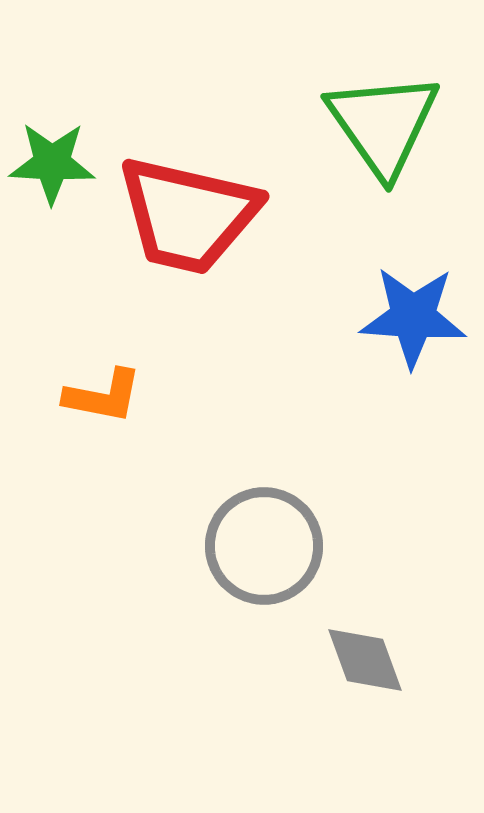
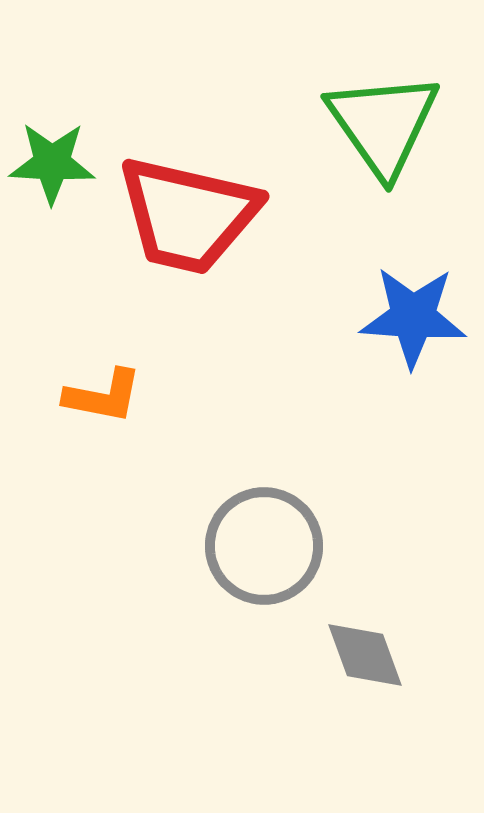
gray diamond: moved 5 px up
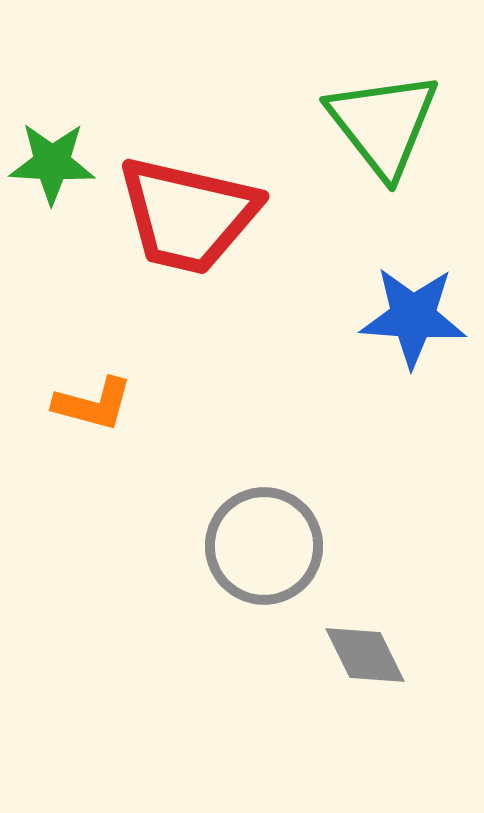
green triangle: rotated 3 degrees counterclockwise
orange L-shape: moved 10 px left, 8 px down; rotated 4 degrees clockwise
gray diamond: rotated 6 degrees counterclockwise
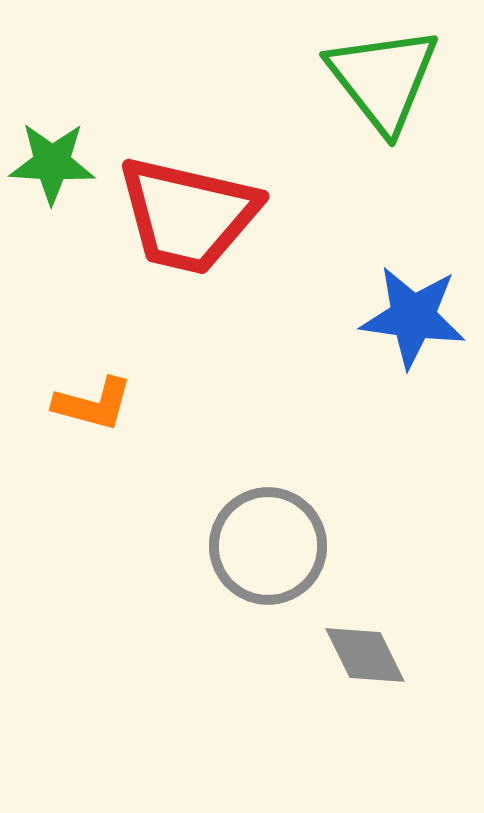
green triangle: moved 45 px up
blue star: rotated 4 degrees clockwise
gray circle: moved 4 px right
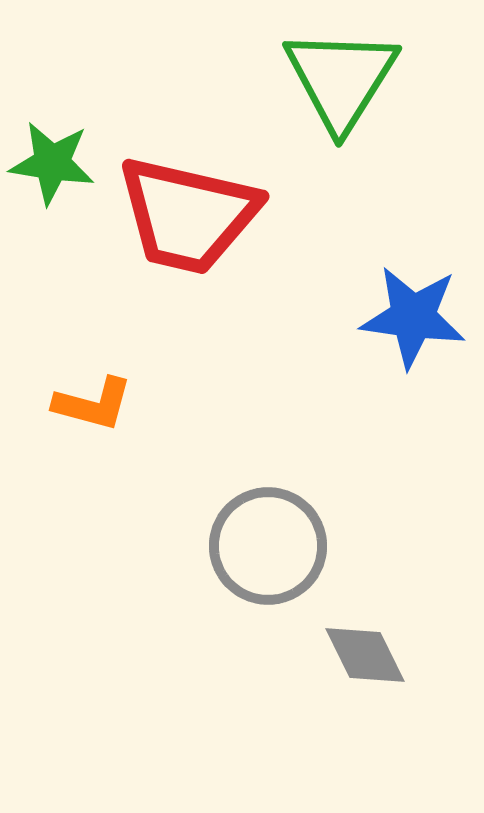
green triangle: moved 42 px left; rotated 10 degrees clockwise
green star: rotated 6 degrees clockwise
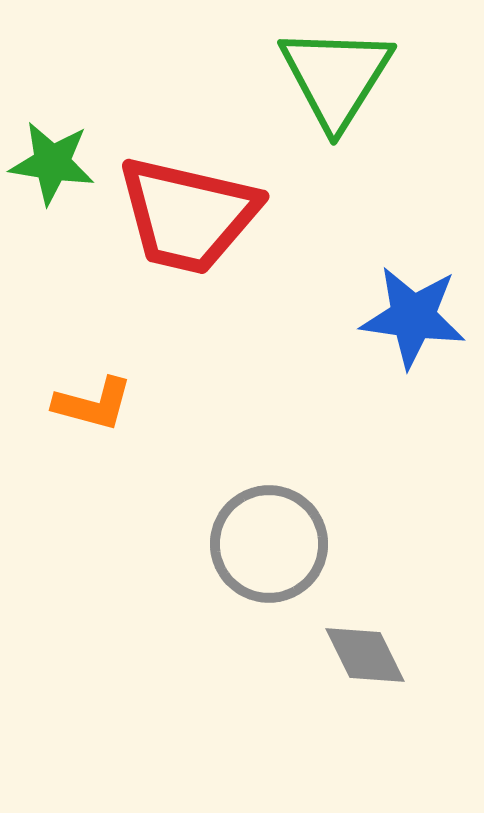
green triangle: moved 5 px left, 2 px up
gray circle: moved 1 px right, 2 px up
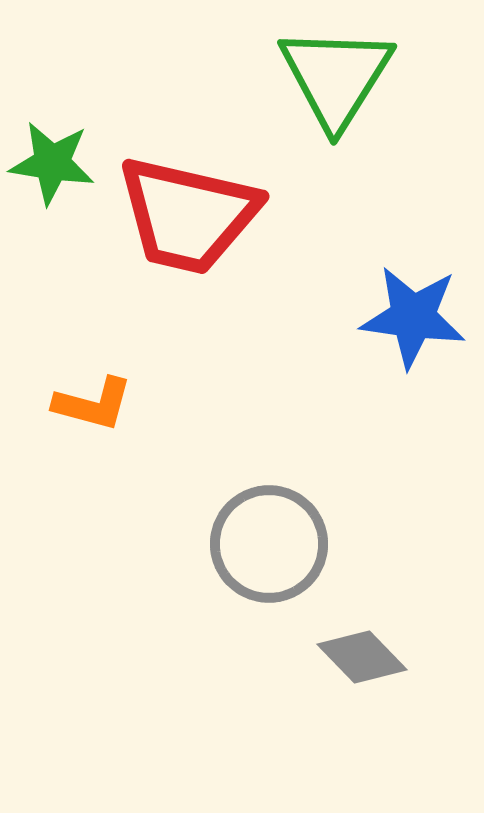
gray diamond: moved 3 px left, 2 px down; rotated 18 degrees counterclockwise
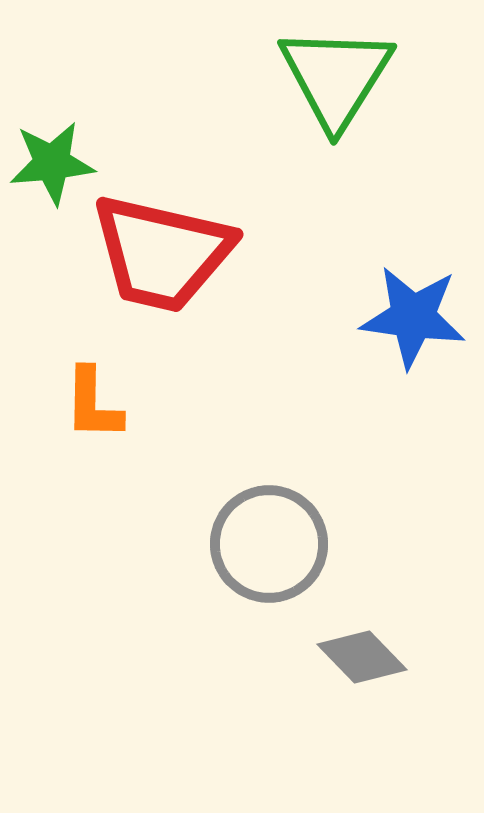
green star: rotated 14 degrees counterclockwise
red trapezoid: moved 26 px left, 38 px down
orange L-shape: rotated 76 degrees clockwise
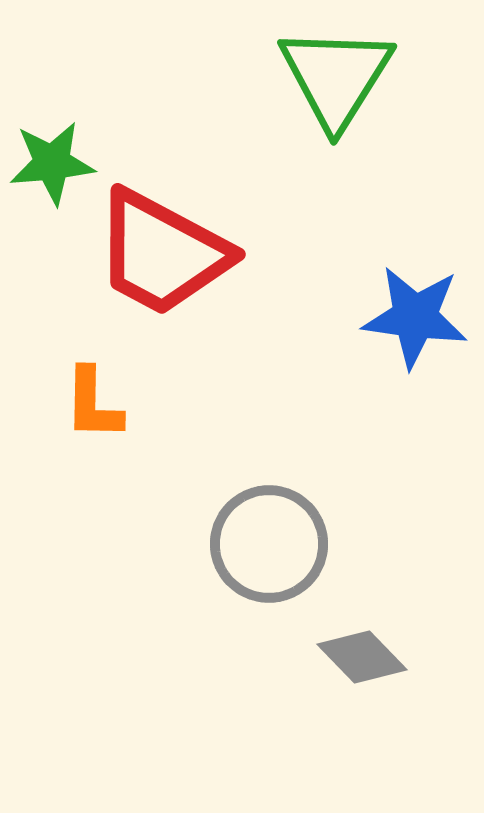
red trapezoid: rotated 15 degrees clockwise
blue star: moved 2 px right
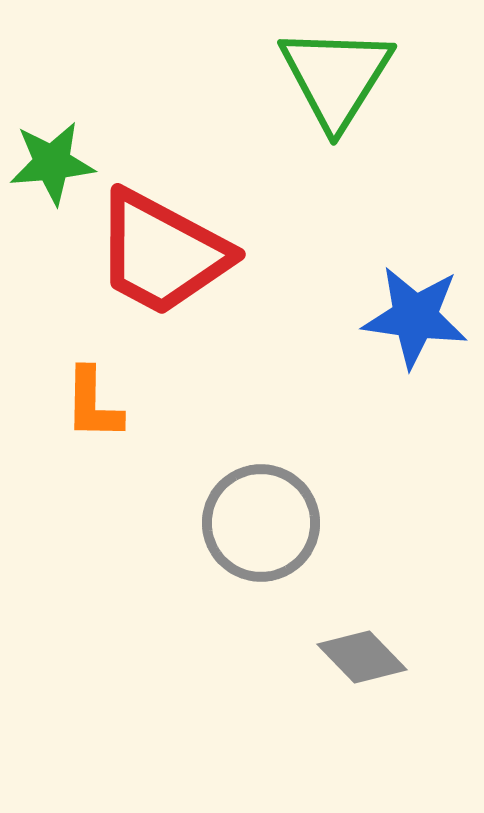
gray circle: moved 8 px left, 21 px up
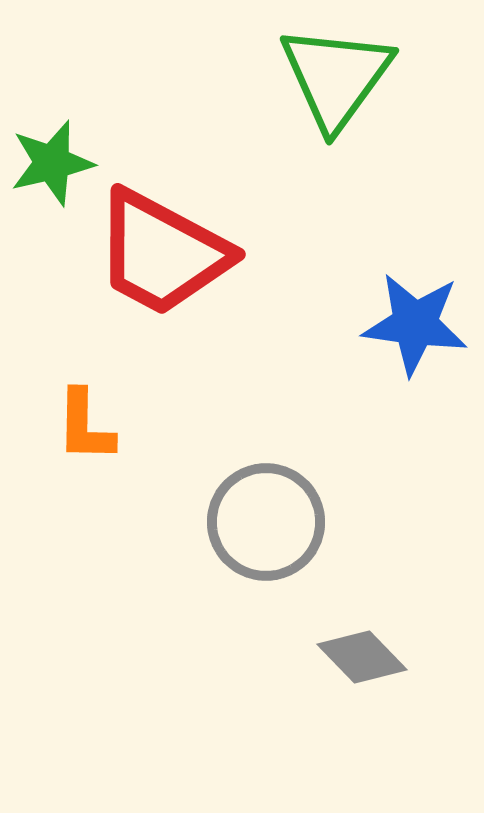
green triangle: rotated 4 degrees clockwise
green star: rotated 8 degrees counterclockwise
blue star: moved 7 px down
orange L-shape: moved 8 px left, 22 px down
gray circle: moved 5 px right, 1 px up
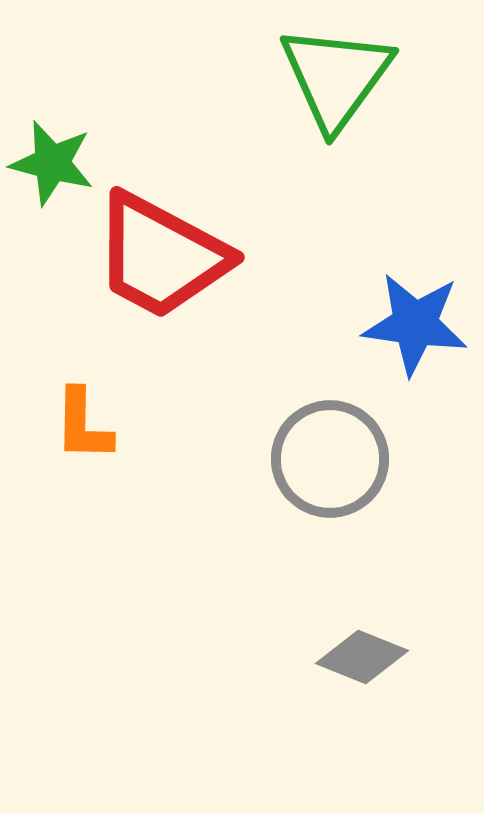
green star: rotated 28 degrees clockwise
red trapezoid: moved 1 px left, 3 px down
orange L-shape: moved 2 px left, 1 px up
gray circle: moved 64 px right, 63 px up
gray diamond: rotated 24 degrees counterclockwise
